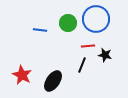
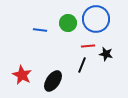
black star: moved 1 px right, 1 px up
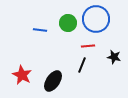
black star: moved 8 px right, 3 px down
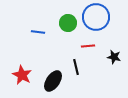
blue circle: moved 2 px up
blue line: moved 2 px left, 2 px down
black line: moved 6 px left, 2 px down; rotated 35 degrees counterclockwise
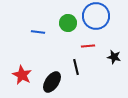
blue circle: moved 1 px up
black ellipse: moved 1 px left, 1 px down
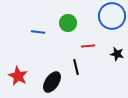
blue circle: moved 16 px right
black star: moved 3 px right, 3 px up
red star: moved 4 px left, 1 px down
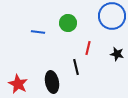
red line: moved 2 px down; rotated 72 degrees counterclockwise
red star: moved 8 px down
black ellipse: rotated 45 degrees counterclockwise
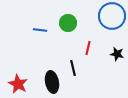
blue line: moved 2 px right, 2 px up
black line: moved 3 px left, 1 px down
